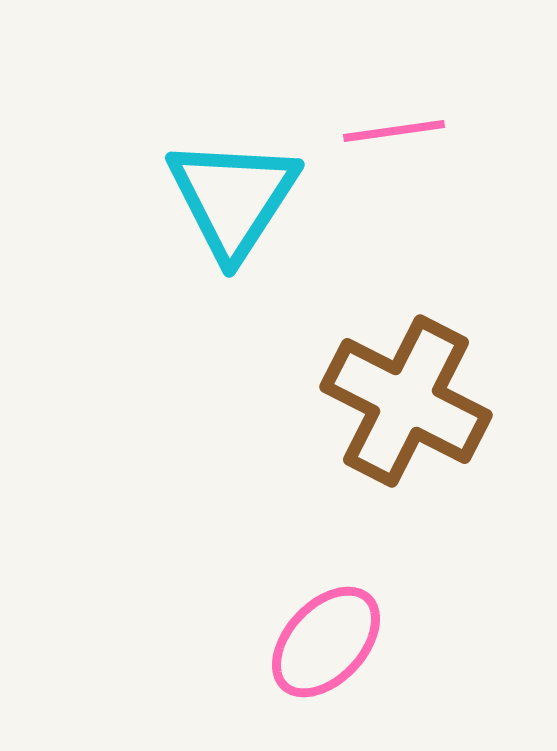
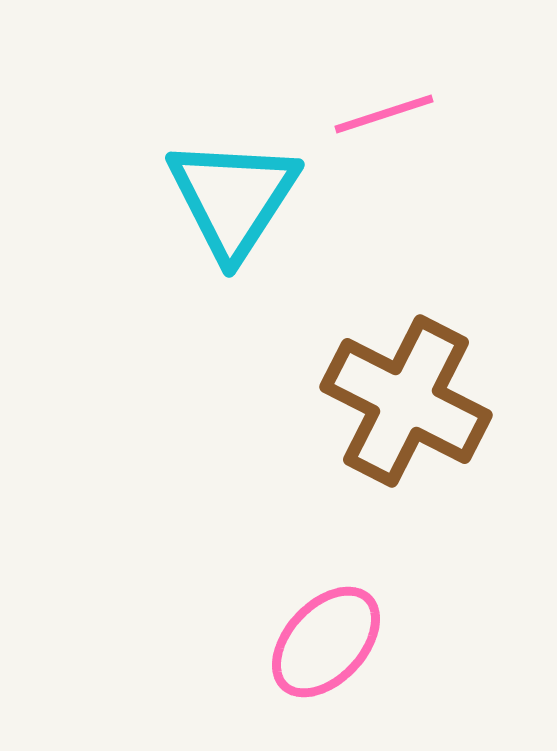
pink line: moved 10 px left, 17 px up; rotated 10 degrees counterclockwise
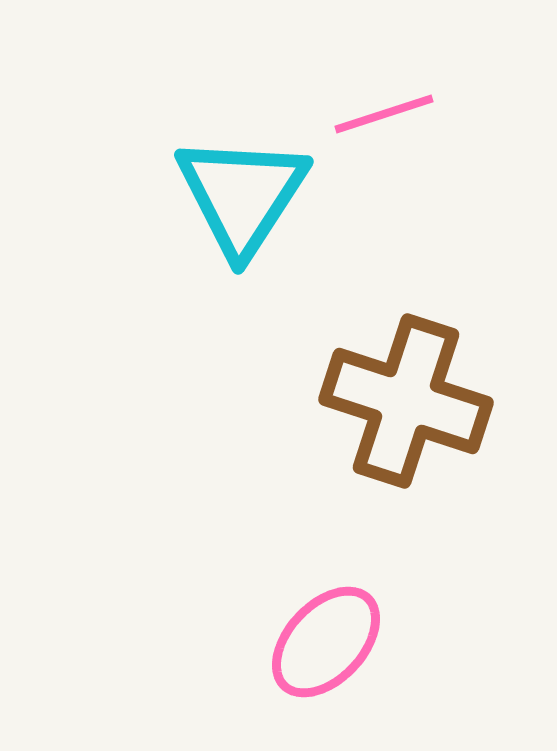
cyan triangle: moved 9 px right, 3 px up
brown cross: rotated 9 degrees counterclockwise
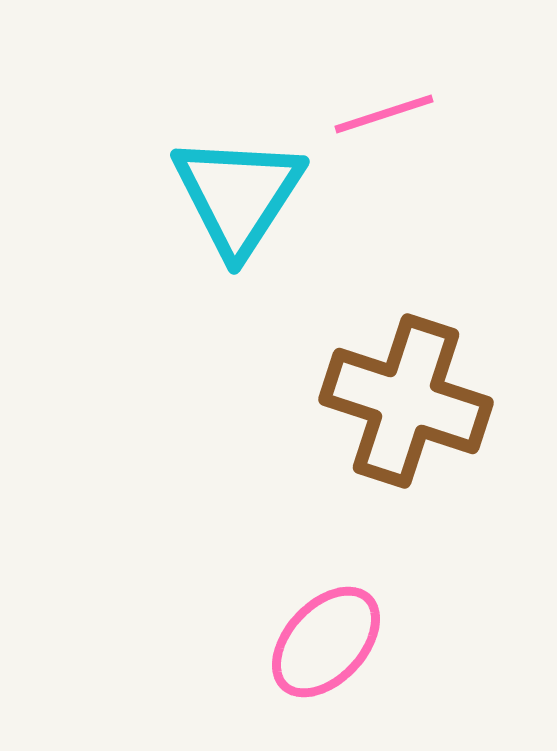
cyan triangle: moved 4 px left
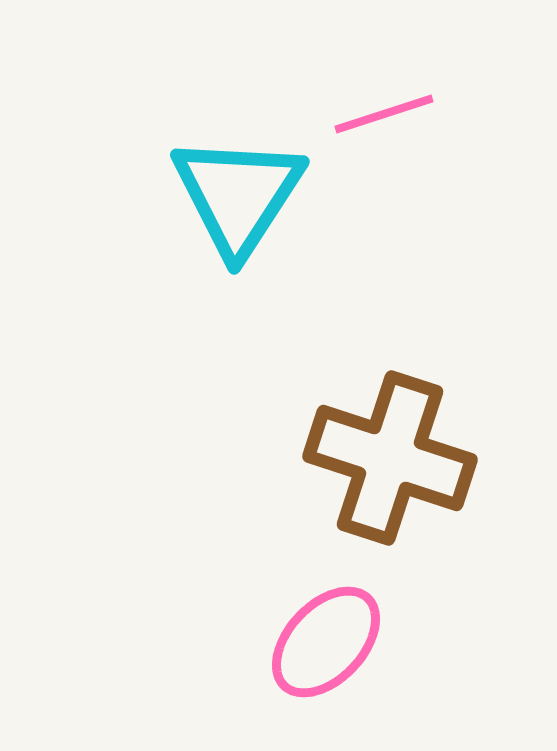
brown cross: moved 16 px left, 57 px down
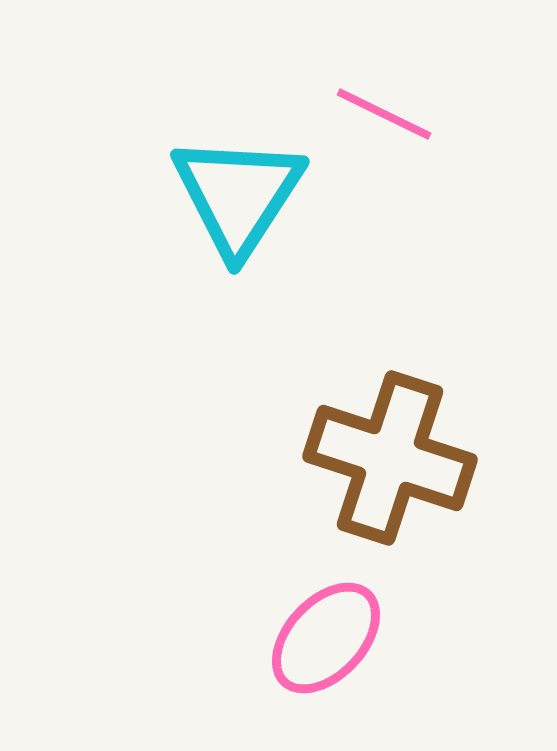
pink line: rotated 44 degrees clockwise
pink ellipse: moved 4 px up
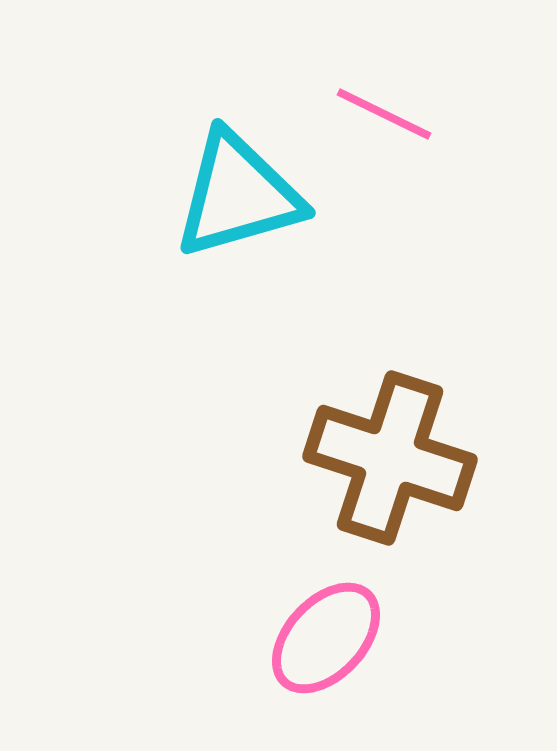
cyan triangle: rotated 41 degrees clockwise
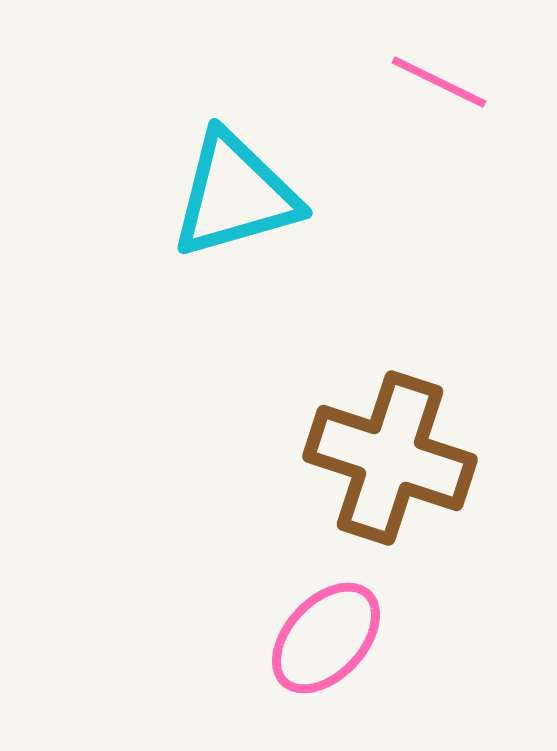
pink line: moved 55 px right, 32 px up
cyan triangle: moved 3 px left
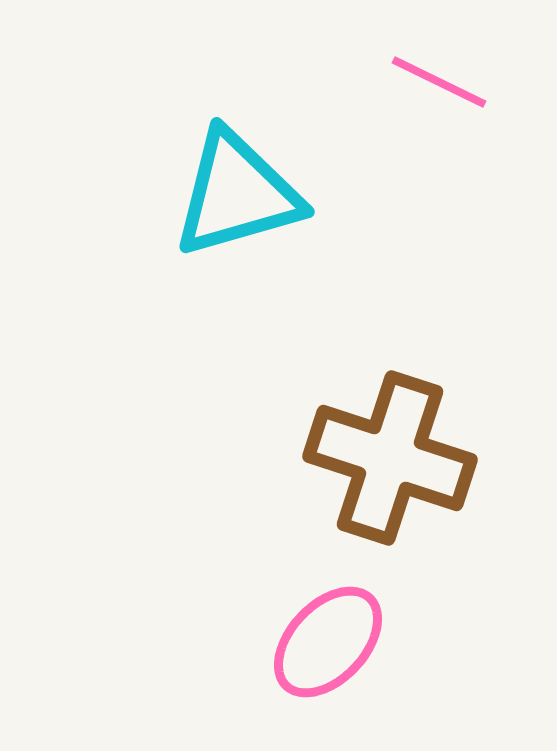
cyan triangle: moved 2 px right, 1 px up
pink ellipse: moved 2 px right, 4 px down
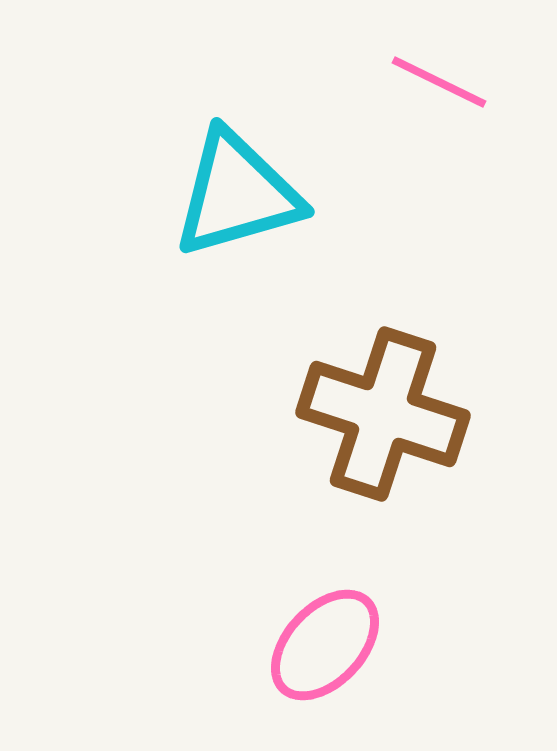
brown cross: moved 7 px left, 44 px up
pink ellipse: moved 3 px left, 3 px down
